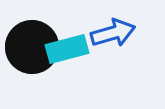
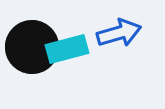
blue arrow: moved 6 px right
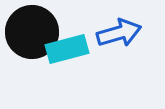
black circle: moved 15 px up
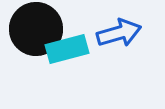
black circle: moved 4 px right, 3 px up
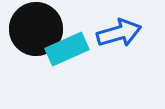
cyan rectangle: rotated 9 degrees counterclockwise
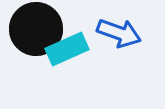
blue arrow: rotated 36 degrees clockwise
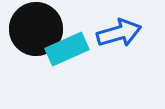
blue arrow: rotated 36 degrees counterclockwise
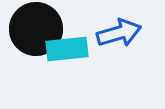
cyan rectangle: rotated 18 degrees clockwise
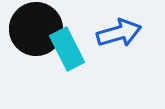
cyan rectangle: rotated 69 degrees clockwise
